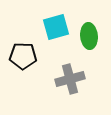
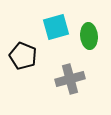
black pentagon: rotated 20 degrees clockwise
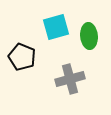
black pentagon: moved 1 px left, 1 px down
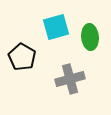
green ellipse: moved 1 px right, 1 px down
black pentagon: rotated 8 degrees clockwise
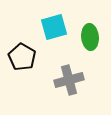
cyan square: moved 2 px left
gray cross: moved 1 px left, 1 px down
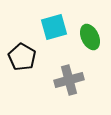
green ellipse: rotated 20 degrees counterclockwise
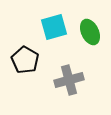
green ellipse: moved 5 px up
black pentagon: moved 3 px right, 3 px down
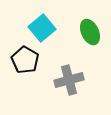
cyan square: moved 12 px left, 1 px down; rotated 24 degrees counterclockwise
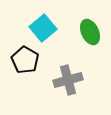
cyan square: moved 1 px right
gray cross: moved 1 px left
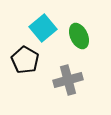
green ellipse: moved 11 px left, 4 px down
